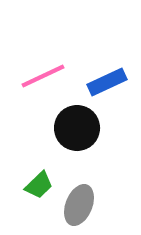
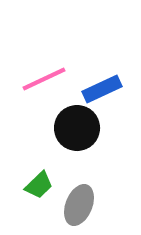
pink line: moved 1 px right, 3 px down
blue rectangle: moved 5 px left, 7 px down
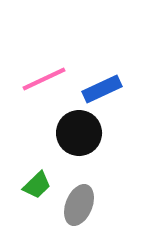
black circle: moved 2 px right, 5 px down
green trapezoid: moved 2 px left
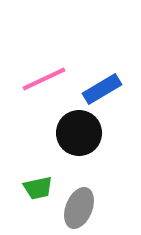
blue rectangle: rotated 6 degrees counterclockwise
green trapezoid: moved 1 px right, 3 px down; rotated 32 degrees clockwise
gray ellipse: moved 3 px down
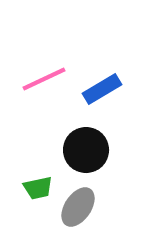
black circle: moved 7 px right, 17 px down
gray ellipse: moved 1 px left, 1 px up; rotated 12 degrees clockwise
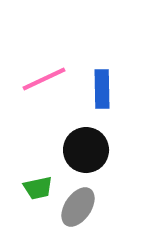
blue rectangle: rotated 60 degrees counterclockwise
